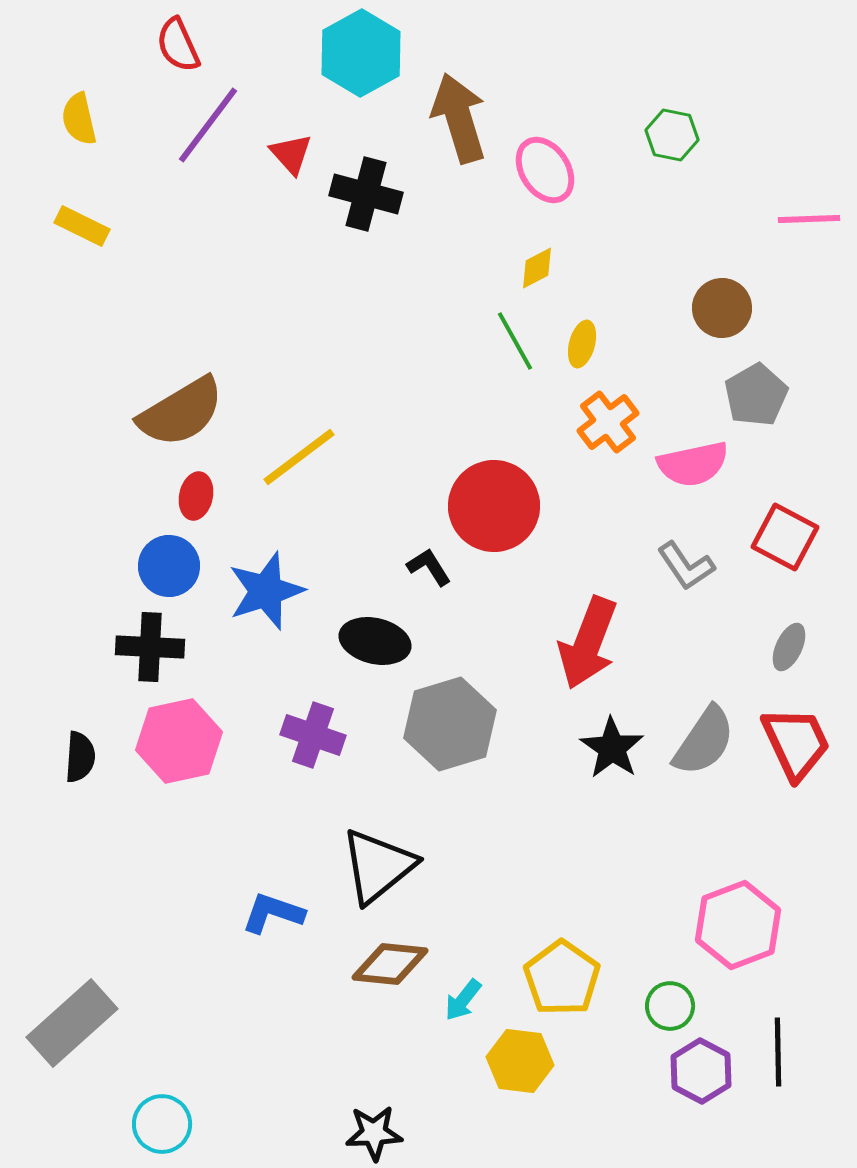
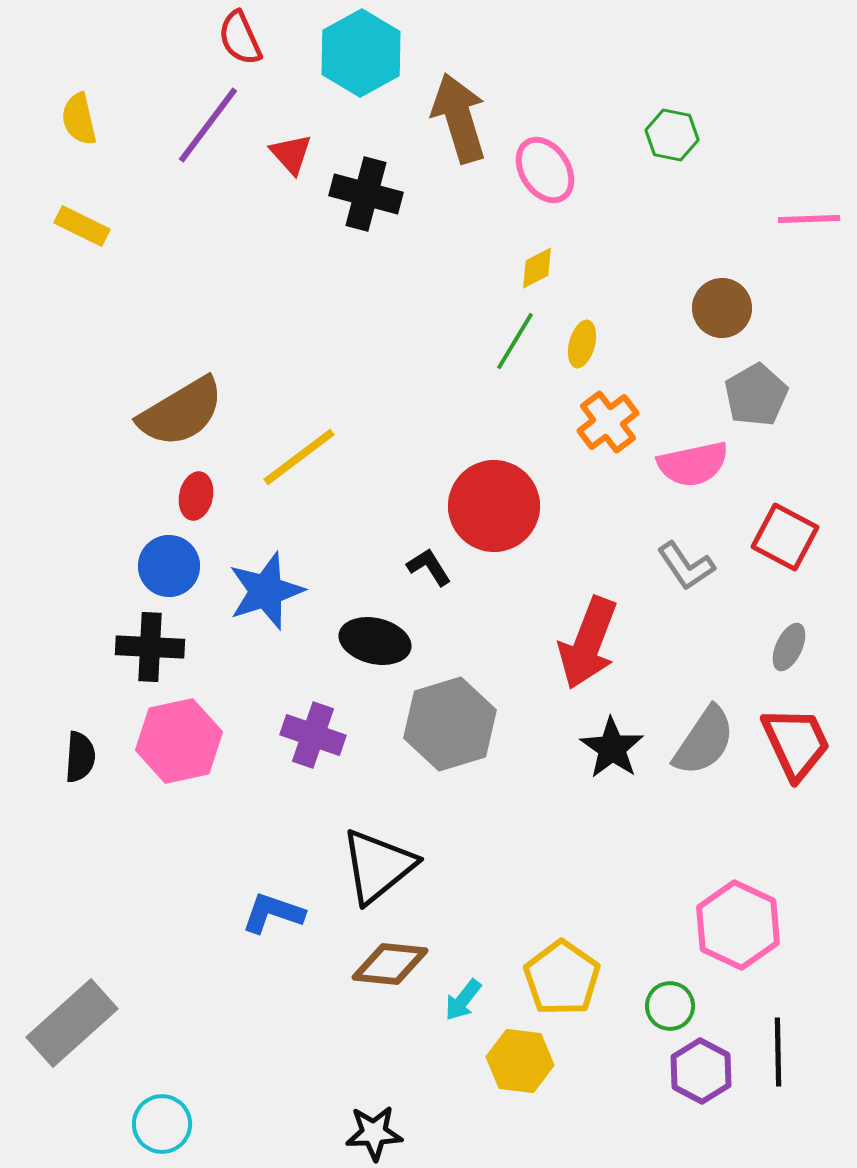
red semicircle at (178, 45): moved 62 px right, 7 px up
green line at (515, 341): rotated 60 degrees clockwise
pink hexagon at (738, 925): rotated 14 degrees counterclockwise
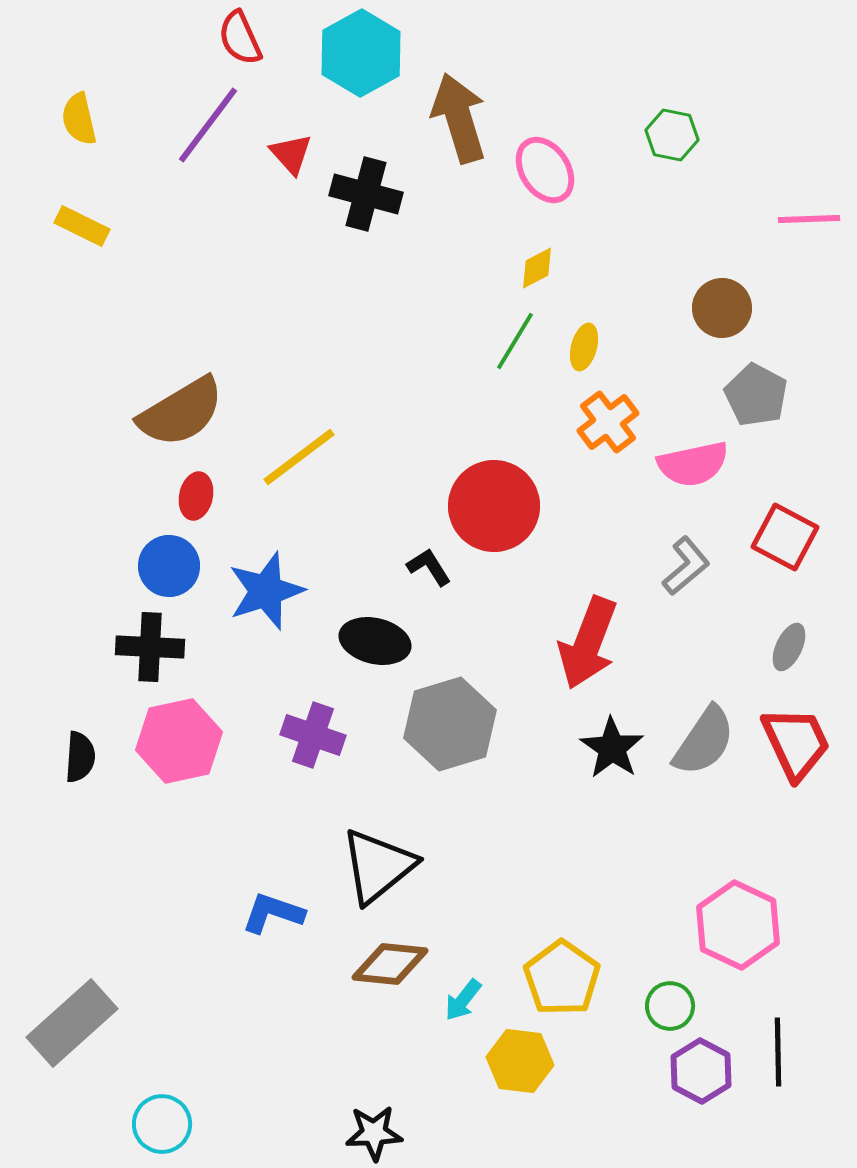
yellow ellipse at (582, 344): moved 2 px right, 3 px down
gray pentagon at (756, 395): rotated 14 degrees counterclockwise
gray L-shape at (686, 566): rotated 96 degrees counterclockwise
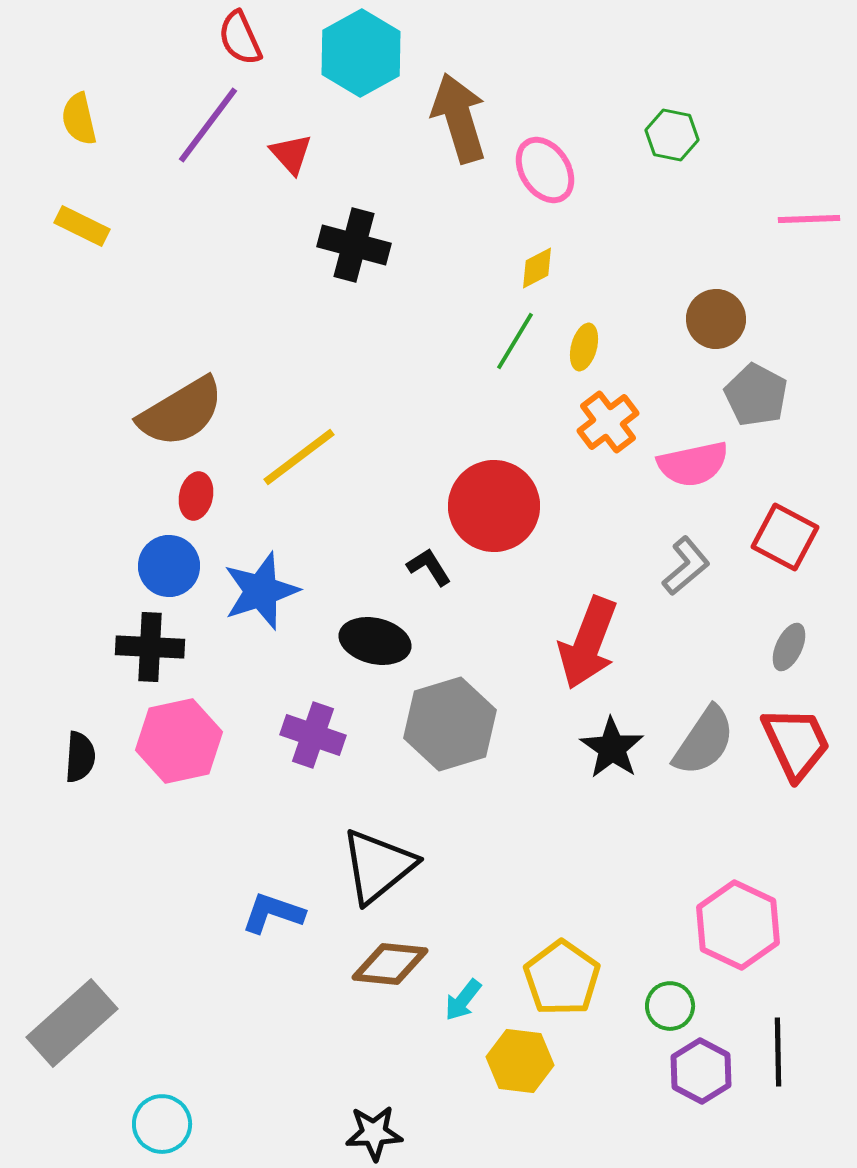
black cross at (366, 194): moved 12 px left, 51 px down
brown circle at (722, 308): moved 6 px left, 11 px down
blue star at (266, 591): moved 5 px left
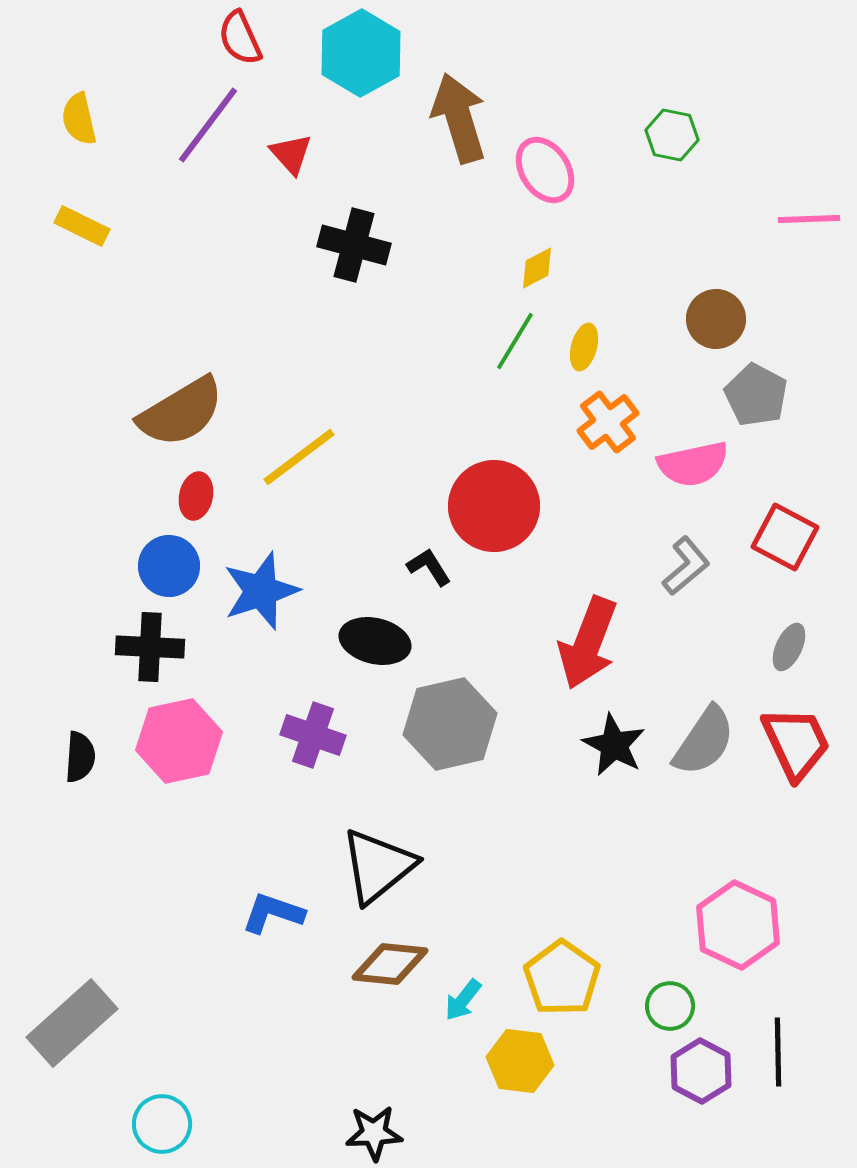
gray hexagon at (450, 724): rotated 4 degrees clockwise
black star at (612, 748): moved 2 px right, 3 px up; rotated 6 degrees counterclockwise
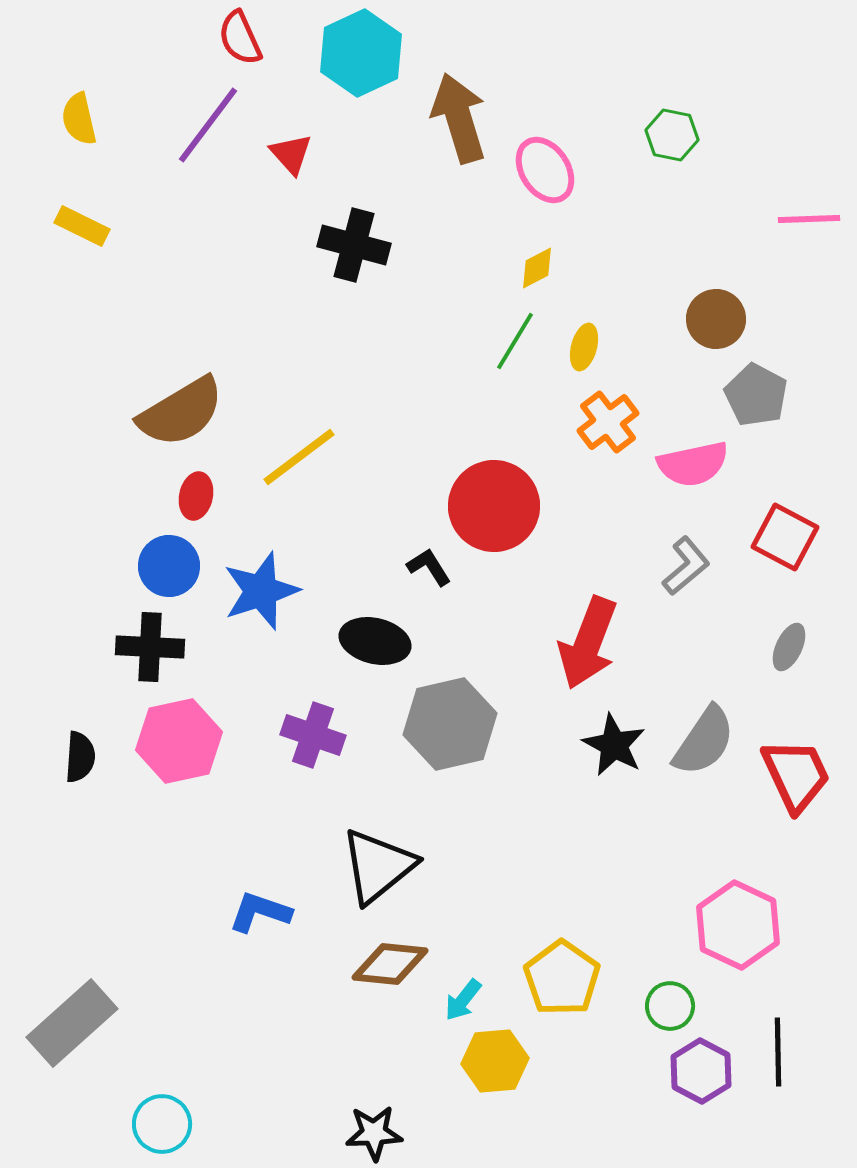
cyan hexagon at (361, 53): rotated 4 degrees clockwise
red trapezoid at (796, 743): moved 32 px down
blue L-shape at (273, 913): moved 13 px left, 1 px up
yellow hexagon at (520, 1061): moved 25 px left; rotated 12 degrees counterclockwise
